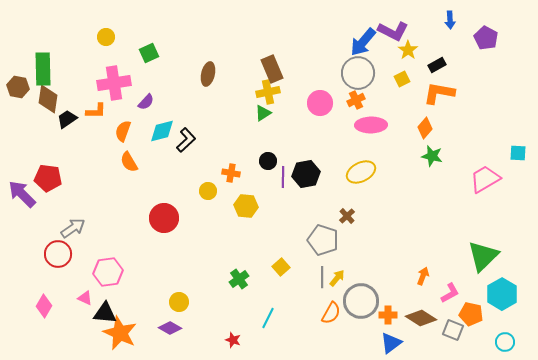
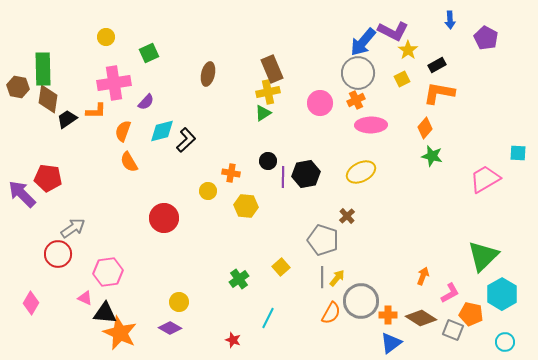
pink diamond at (44, 306): moved 13 px left, 3 px up
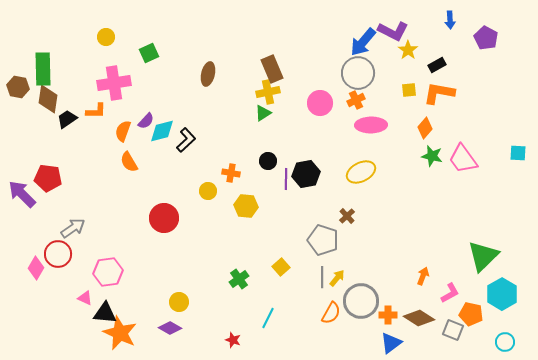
yellow square at (402, 79): moved 7 px right, 11 px down; rotated 21 degrees clockwise
purple semicircle at (146, 102): moved 19 px down
purple line at (283, 177): moved 3 px right, 2 px down
pink trapezoid at (485, 179): moved 22 px left, 20 px up; rotated 96 degrees counterclockwise
pink diamond at (31, 303): moved 5 px right, 35 px up
brown diamond at (421, 318): moved 2 px left
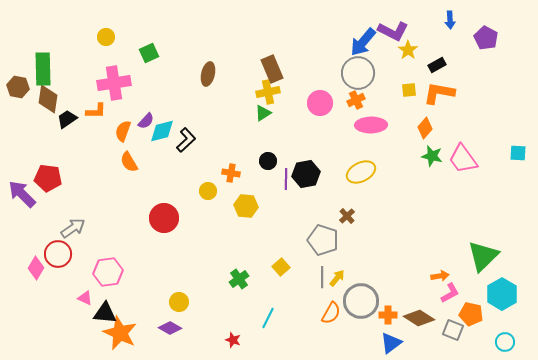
orange arrow at (423, 276): moved 17 px right; rotated 60 degrees clockwise
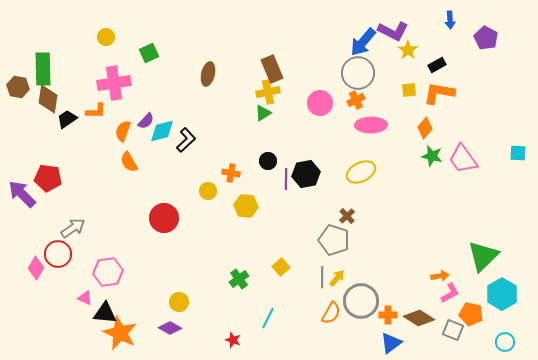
gray pentagon at (323, 240): moved 11 px right
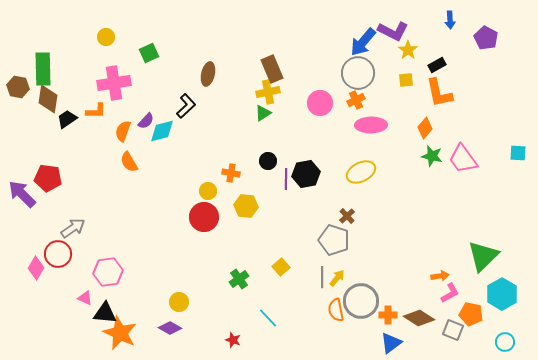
yellow square at (409, 90): moved 3 px left, 10 px up
orange L-shape at (439, 93): rotated 112 degrees counterclockwise
black L-shape at (186, 140): moved 34 px up
red circle at (164, 218): moved 40 px right, 1 px up
orange semicircle at (331, 313): moved 5 px right, 3 px up; rotated 140 degrees clockwise
cyan line at (268, 318): rotated 70 degrees counterclockwise
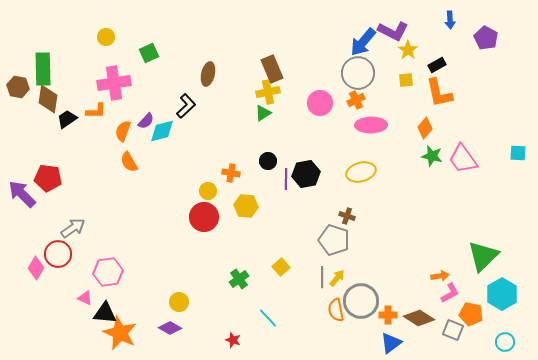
yellow ellipse at (361, 172): rotated 12 degrees clockwise
brown cross at (347, 216): rotated 28 degrees counterclockwise
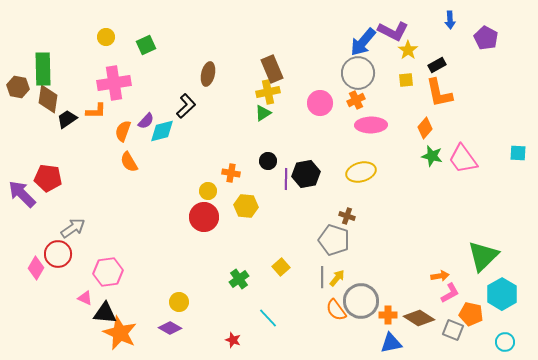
green square at (149, 53): moved 3 px left, 8 px up
orange semicircle at (336, 310): rotated 25 degrees counterclockwise
blue triangle at (391, 343): rotated 25 degrees clockwise
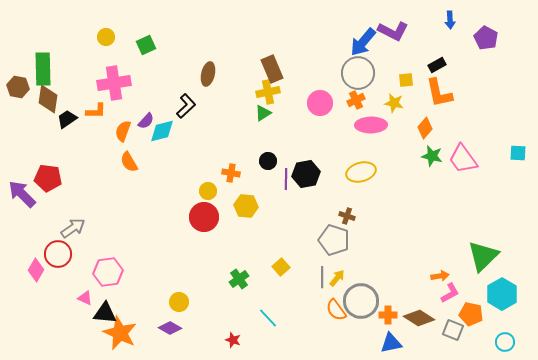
yellow star at (408, 50): moved 14 px left, 53 px down; rotated 24 degrees counterclockwise
pink diamond at (36, 268): moved 2 px down
